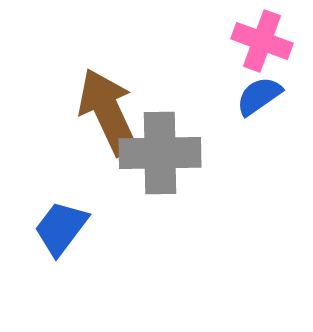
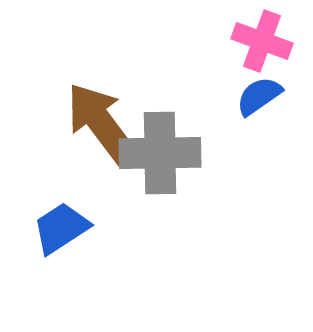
brown arrow: moved 7 px left, 11 px down; rotated 12 degrees counterclockwise
blue trapezoid: rotated 20 degrees clockwise
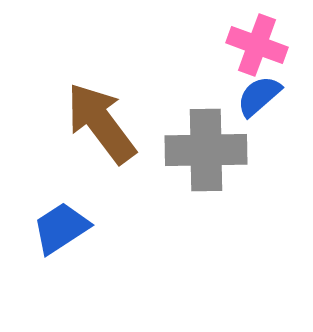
pink cross: moved 5 px left, 4 px down
blue semicircle: rotated 6 degrees counterclockwise
gray cross: moved 46 px right, 3 px up
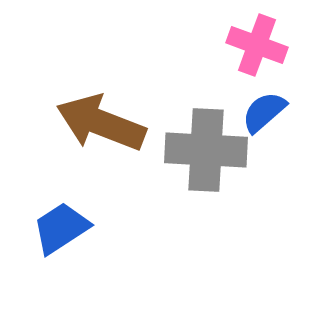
blue semicircle: moved 5 px right, 16 px down
brown arrow: rotated 32 degrees counterclockwise
gray cross: rotated 4 degrees clockwise
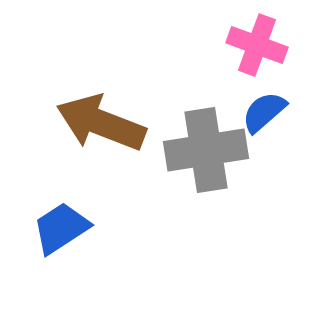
gray cross: rotated 12 degrees counterclockwise
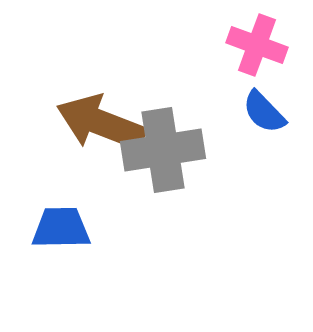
blue semicircle: rotated 93 degrees counterclockwise
gray cross: moved 43 px left
blue trapezoid: rotated 32 degrees clockwise
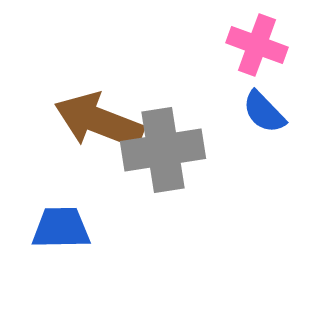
brown arrow: moved 2 px left, 2 px up
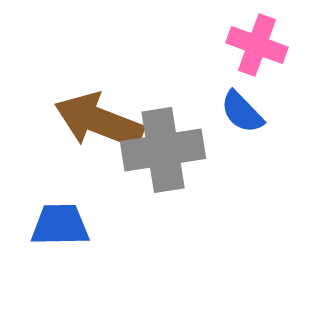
blue semicircle: moved 22 px left
blue trapezoid: moved 1 px left, 3 px up
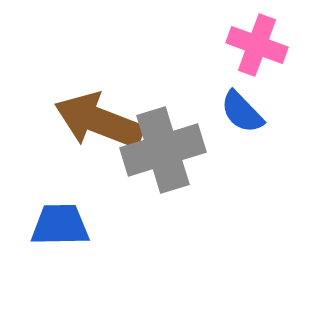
gray cross: rotated 8 degrees counterclockwise
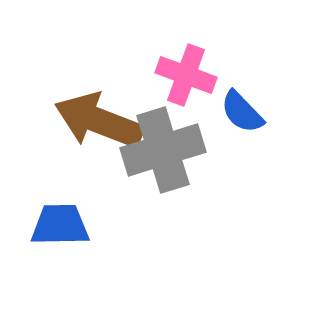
pink cross: moved 71 px left, 30 px down
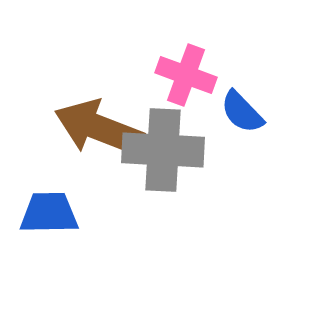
brown arrow: moved 7 px down
gray cross: rotated 20 degrees clockwise
blue trapezoid: moved 11 px left, 12 px up
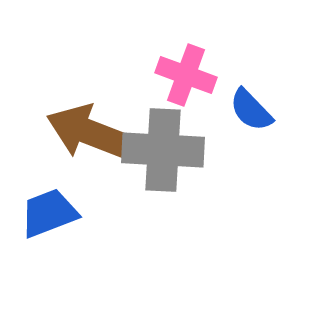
blue semicircle: moved 9 px right, 2 px up
brown arrow: moved 8 px left, 5 px down
blue trapezoid: rotated 20 degrees counterclockwise
